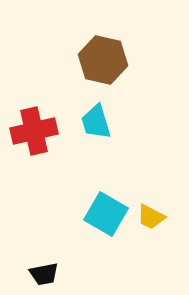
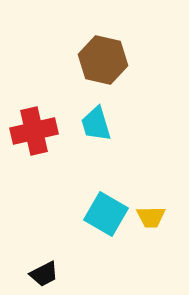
cyan trapezoid: moved 2 px down
yellow trapezoid: rotated 28 degrees counterclockwise
black trapezoid: rotated 16 degrees counterclockwise
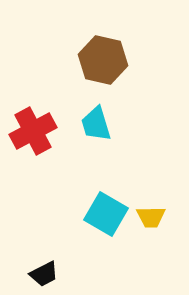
red cross: moved 1 px left; rotated 15 degrees counterclockwise
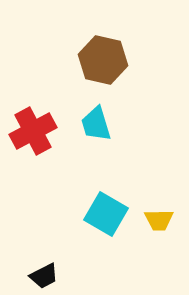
yellow trapezoid: moved 8 px right, 3 px down
black trapezoid: moved 2 px down
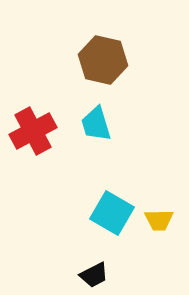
cyan square: moved 6 px right, 1 px up
black trapezoid: moved 50 px right, 1 px up
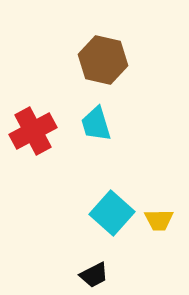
cyan square: rotated 12 degrees clockwise
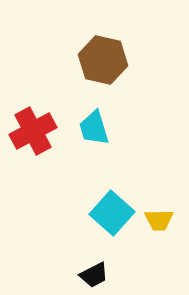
cyan trapezoid: moved 2 px left, 4 px down
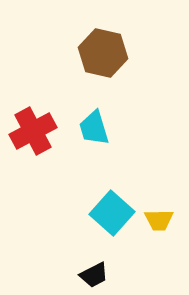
brown hexagon: moved 7 px up
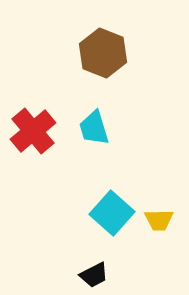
brown hexagon: rotated 9 degrees clockwise
red cross: rotated 12 degrees counterclockwise
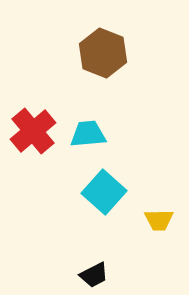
cyan trapezoid: moved 6 px left, 6 px down; rotated 102 degrees clockwise
cyan square: moved 8 px left, 21 px up
